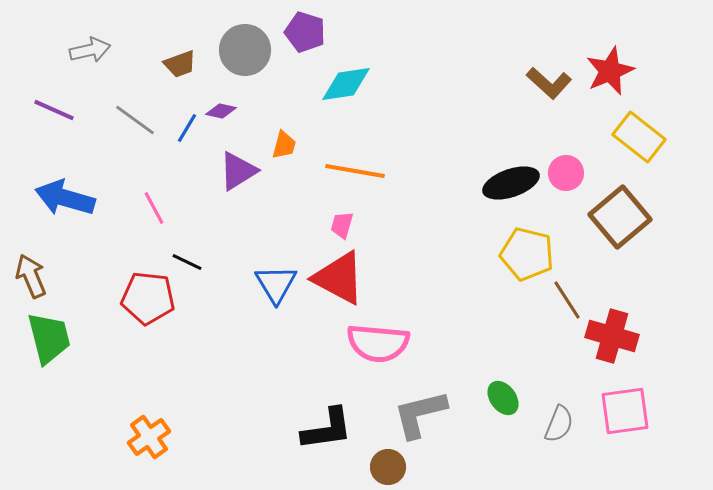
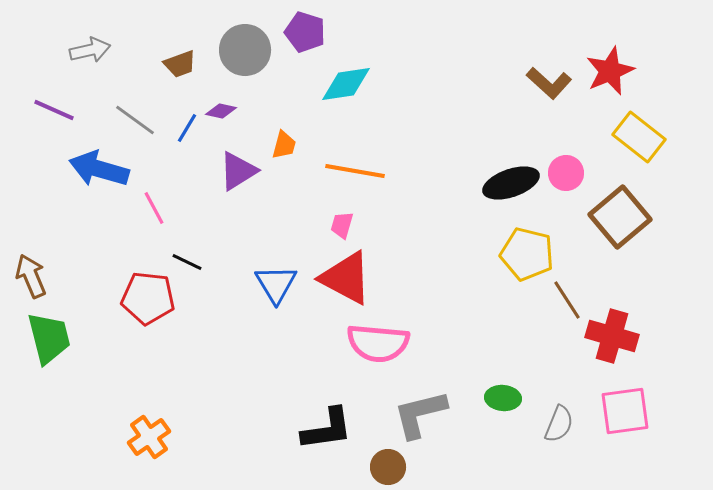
blue arrow: moved 34 px right, 29 px up
red triangle: moved 7 px right
green ellipse: rotated 48 degrees counterclockwise
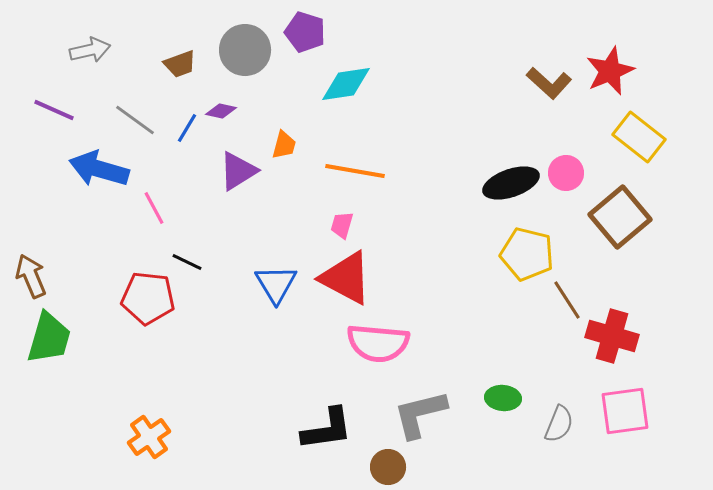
green trapezoid: rotated 30 degrees clockwise
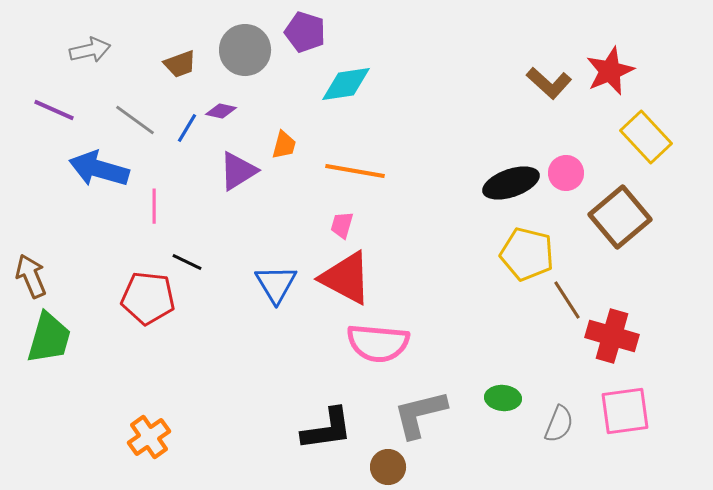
yellow rectangle: moved 7 px right; rotated 9 degrees clockwise
pink line: moved 2 px up; rotated 28 degrees clockwise
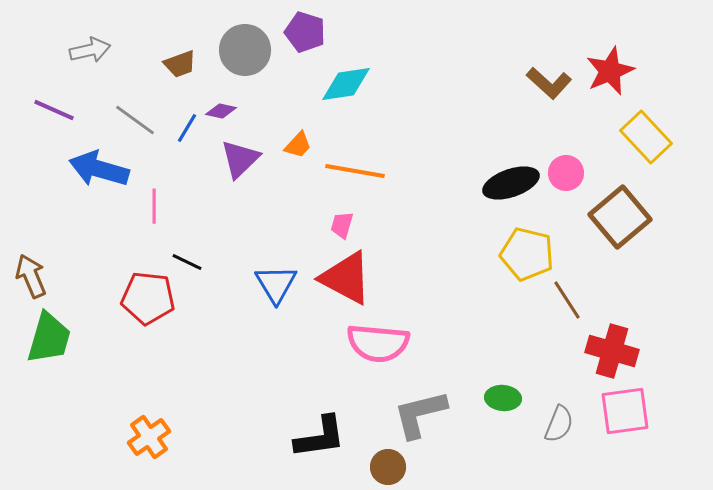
orange trapezoid: moved 14 px right; rotated 28 degrees clockwise
purple triangle: moved 2 px right, 12 px up; rotated 12 degrees counterclockwise
red cross: moved 15 px down
black L-shape: moved 7 px left, 8 px down
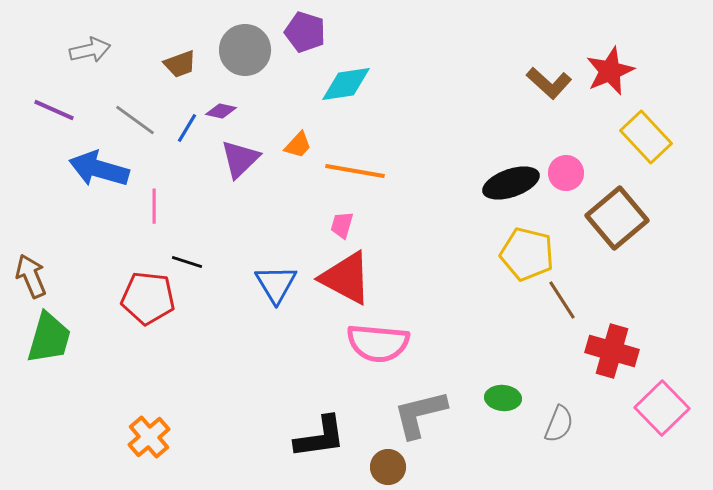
brown square: moved 3 px left, 1 px down
black line: rotated 8 degrees counterclockwise
brown line: moved 5 px left
pink square: moved 37 px right, 3 px up; rotated 36 degrees counterclockwise
orange cross: rotated 6 degrees counterclockwise
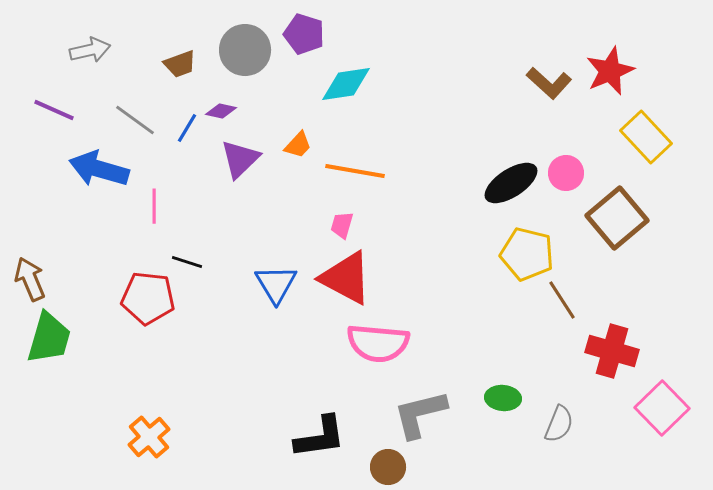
purple pentagon: moved 1 px left, 2 px down
black ellipse: rotated 14 degrees counterclockwise
brown arrow: moved 1 px left, 3 px down
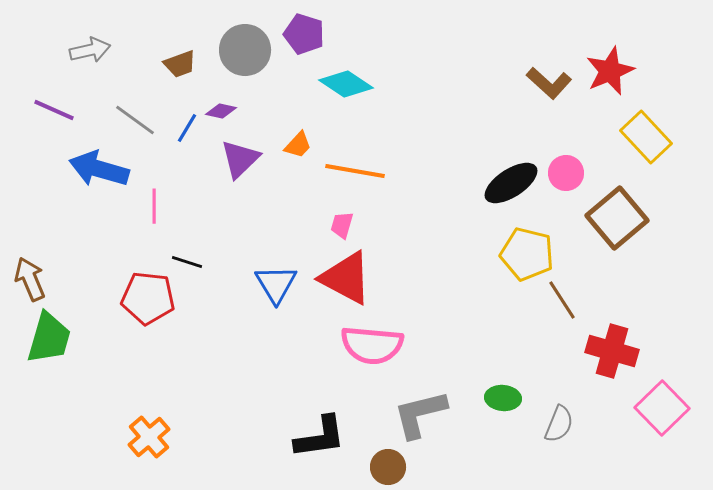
cyan diamond: rotated 42 degrees clockwise
pink semicircle: moved 6 px left, 2 px down
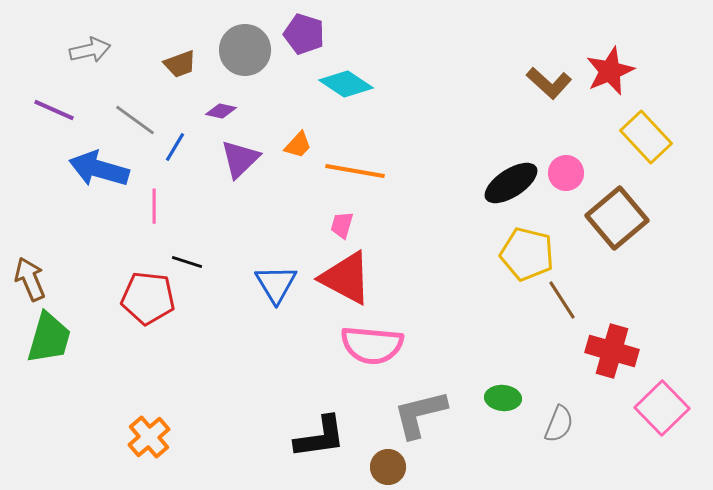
blue line: moved 12 px left, 19 px down
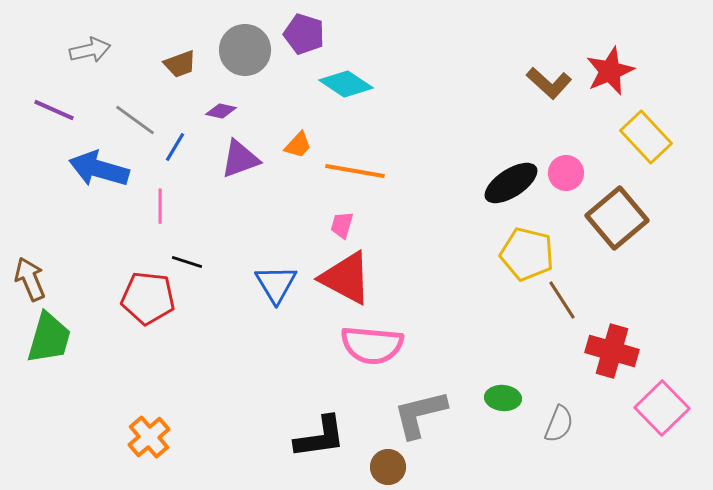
purple triangle: rotated 24 degrees clockwise
pink line: moved 6 px right
